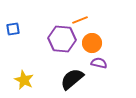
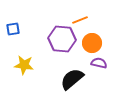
yellow star: moved 15 px up; rotated 18 degrees counterclockwise
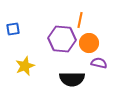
orange line: rotated 56 degrees counterclockwise
orange circle: moved 3 px left
yellow star: moved 1 px right, 1 px down; rotated 30 degrees counterclockwise
black semicircle: rotated 140 degrees counterclockwise
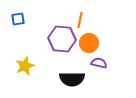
blue square: moved 5 px right, 10 px up
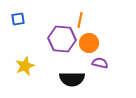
purple semicircle: moved 1 px right
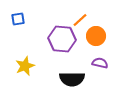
orange line: rotated 35 degrees clockwise
orange circle: moved 7 px right, 7 px up
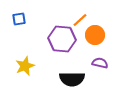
blue square: moved 1 px right
orange circle: moved 1 px left, 1 px up
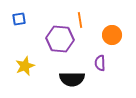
orange line: rotated 56 degrees counterclockwise
orange circle: moved 17 px right
purple hexagon: moved 2 px left
purple semicircle: rotated 105 degrees counterclockwise
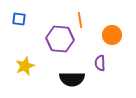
blue square: rotated 16 degrees clockwise
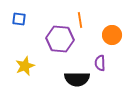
black semicircle: moved 5 px right
